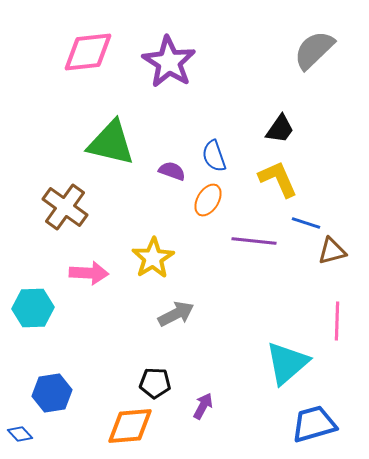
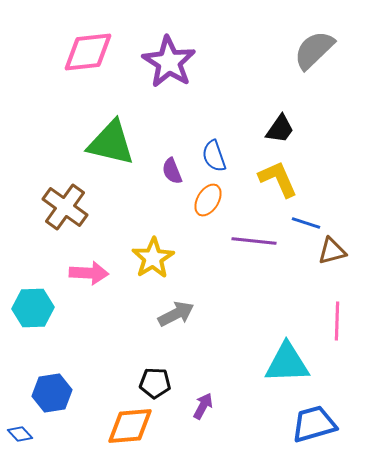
purple semicircle: rotated 132 degrees counterclockwise
cyan triangle: rotated 39 degrees clockwise
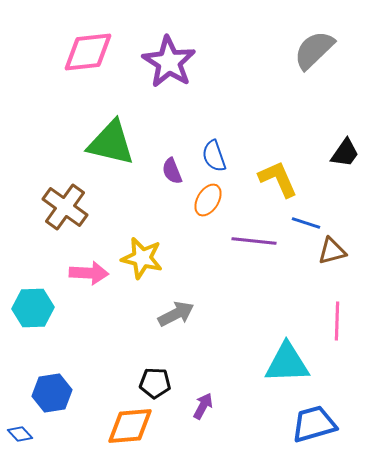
black trapezoid: moved 65 px right, 24 px down
yellow star: moved 11 px left; rotated 27 degrees counterclockwise
